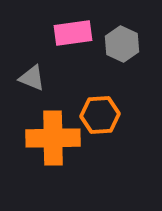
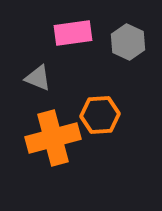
gray hexagon: moved 6 px right, 2 px up
gray triangle: moved 6 px right
orange cross: rotated 14 degrees counterclockwise
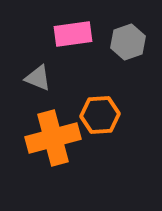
pink rectangle: moved 1 px down
gray hexagon: rotated 16 degrees clockwise
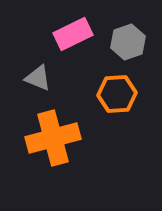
pink rectangle: rotated 18 degrees counterclockwise
orange hexagon: moved 17 px right, 21 px up
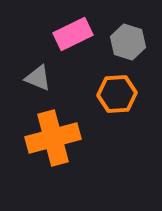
gray hexagon: rotated 24 degrees counterclockwise
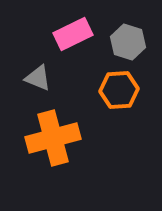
orange hexagon: moved 2 px right, 4 px up
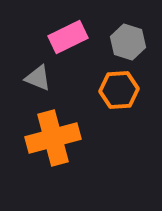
pink rectangle: moved 5 px left, 3 px down
